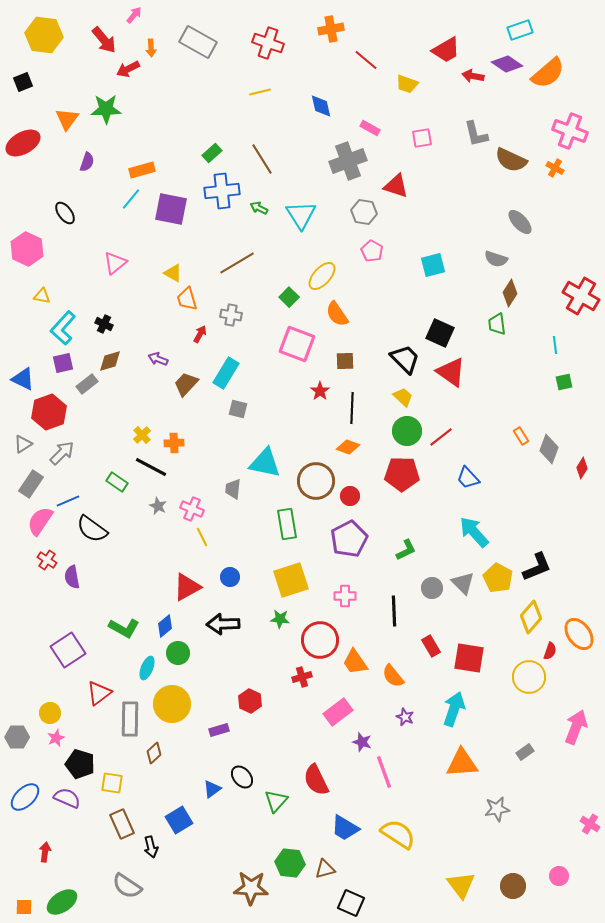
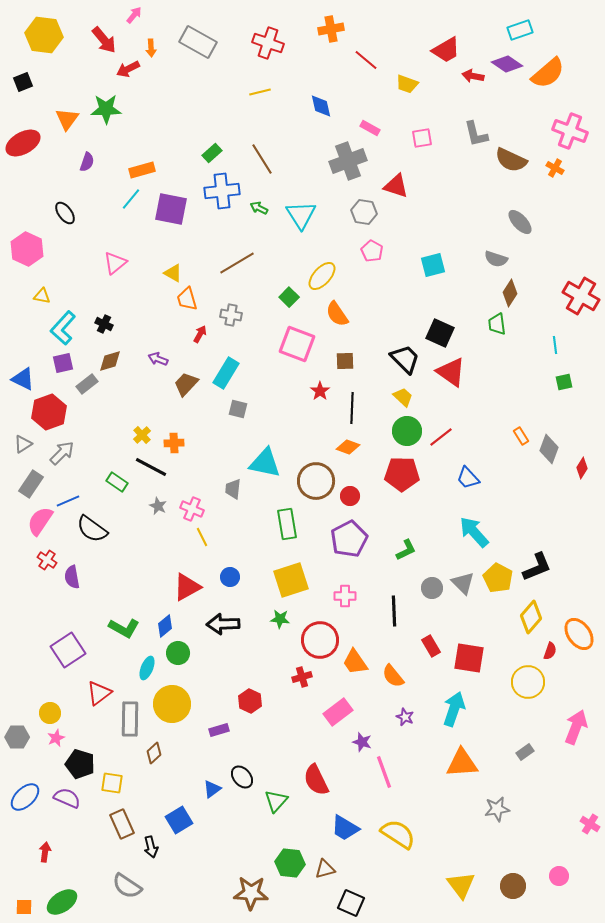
yellow circle at (529, 677): moved 1 px left, 5 px down
brown star at (251, 888): moved 5 px down
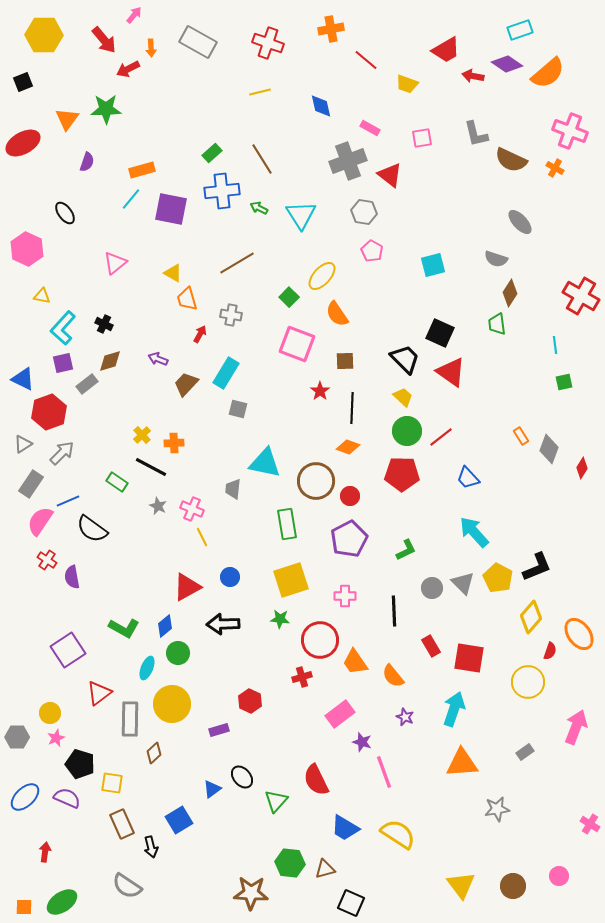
yellow hexagon at (44, 35): rotated 6 degrees counterclockwise
red triangle at (396, 186): moved 6 px left, 11 px up; rotated 20 degrees clockwise
pink rectangle at (338, 712): moved 2 px right, 2 px down
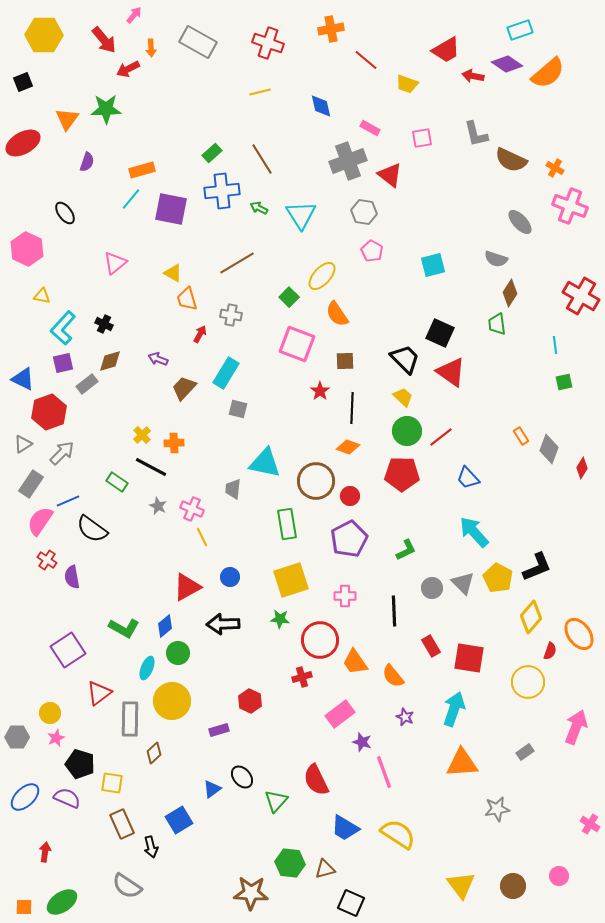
pink cross at (570, 131): moved 75 px down
brown trapezoid at (186, 384): moved 2 px left, 4 px down
yellow circle at (172, 704): moved 3 px up
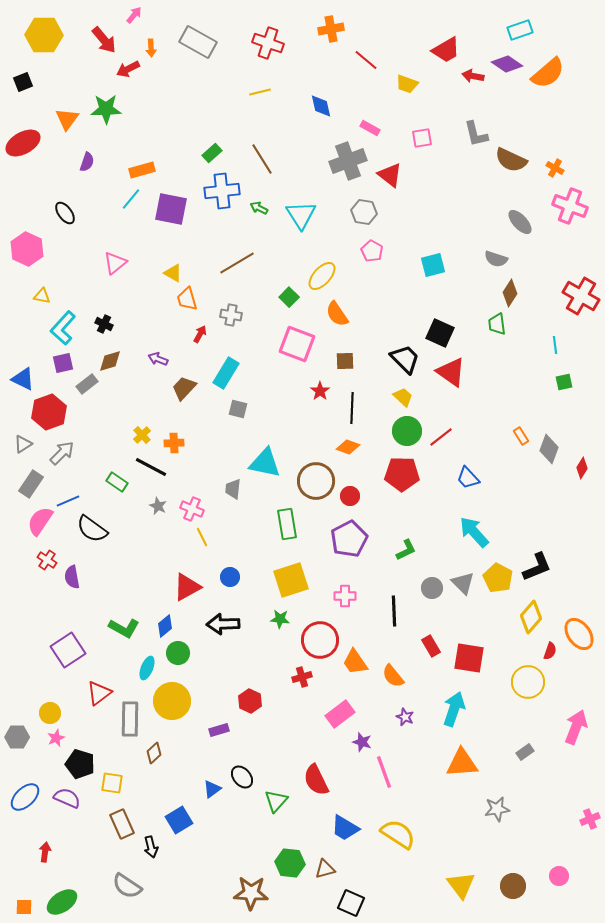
pink cross at (590, 824): moved 5 px up; rotated 36 degrees clockwise
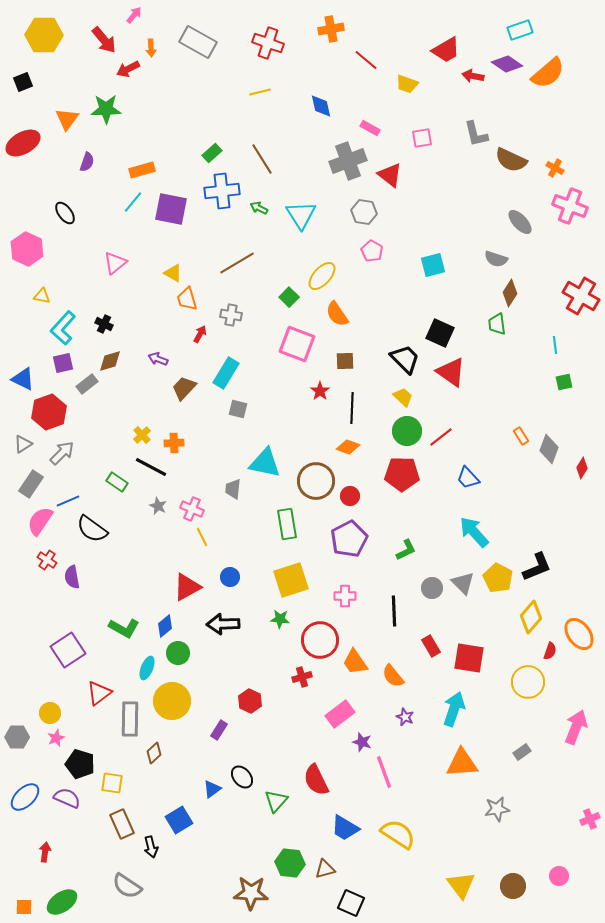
cyan line at (131, 199): moved 2 px right, 3 px down
purple rectangle at (219, 730): rotated 42 degrees counterclockwise
gray rectangle at (525, 752): moved 3 px left
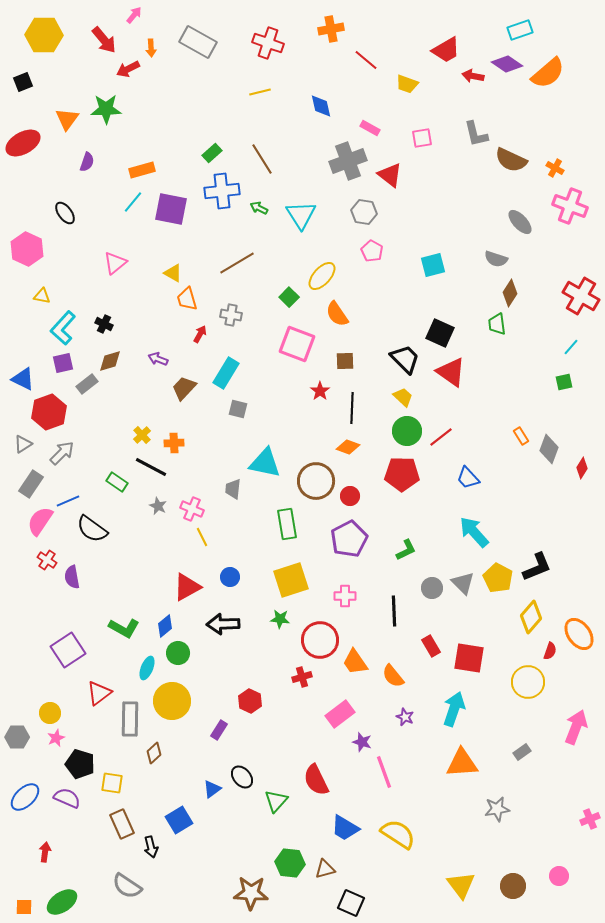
cyan line at (555, 345): moved 16 px right, 2 px down; rotated 48 degrees clockwise
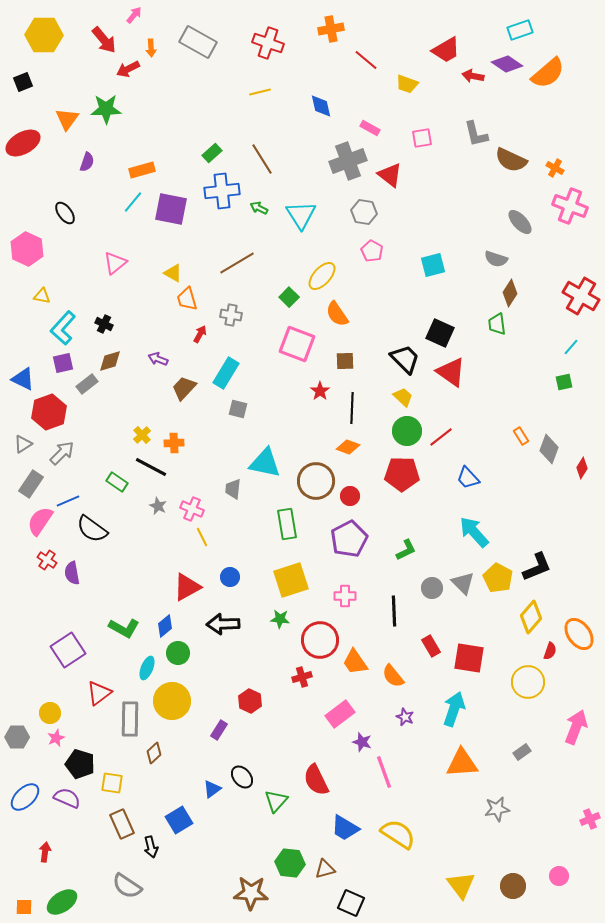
purple semicircle at (72, 577): moved 4 px up
